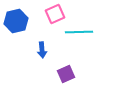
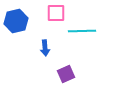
pink square: moved 1 px right, 1 px up; rotated 24 degrees clockwise
cyan line: moved 3 px right, 1 px up
blue arrow: moved 3 px right, 2 px up
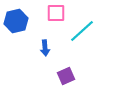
cyan line: rotated 40 degrees counterclockwise
purple square: moved 2 px down
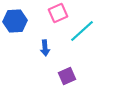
pink square: moved 2 px right; rotated 24 degrees counterclockwise
blue hexagon: moved 1 px left; rotated 10 degrees clockwise
purple square: moved 1 px right
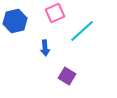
pink square: moved 3 px left
blue hexagon: rotated 10 degrees counterclockwise
purple square: rotated 36 degrees counterclockwise
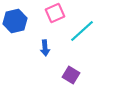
purple square: moved 4 px right, 1 px up
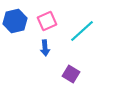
pink square: moved 8 px left, 8 px down
purple square: moved 1 px up
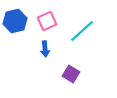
blue arrow: moved 1 px down
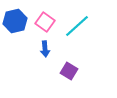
pink square: moved 2 px left, 1 px down; rotated 30 degrees counterclockwise
cyan line: moved 5 px left, 5 px up
purple square: moved 2 px left, 3 px up
